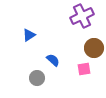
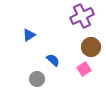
brown circle: moved 3 px left, 1 px up
pink square: rotated 24 degrees counterclockwise
gray circle: moved 1 px down
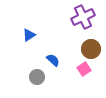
purple cross: moved 1 px right, 1 px down
brown circle: moved 2 px down
gray circle: moved 2 px up
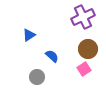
brown circle: moved 3 px left
blue semicircle: moved 1 px left, 4 px up
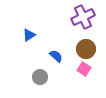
brown circle: moved 2 px left
blue semicircle: moved 4 px right
pink square: rotated 24 degrees counterclockwise
gray circle: moved 3 px right
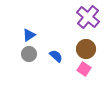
purple cross: moved 5 px right; rotated 25 degrees counterclockwise
gray circle: moved 11 px left, 23 px up
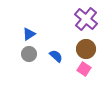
purple cross: moved 2 px left, 2 px down
blue triangle: moved 1 px up
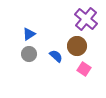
brown circle: moved 9 px left, 3 px up
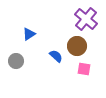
gray circle: moved 13 px left, 7 px down
pink square: rotated 24 degrees counterclockwise
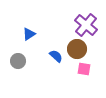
purple cross: moved 6 px down
brown circle: moved 3 px down
gray circle: moved 2 px right
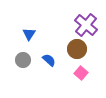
blue triangle: rotated 24 degrees counterclockwise
blue semicircle: moved 7 px left, 4 px down
gray circle: moved 5 px right, 1 px up
pink square: moved 3 px left, 4 px down; rotated 32 degrees clockwise
